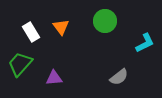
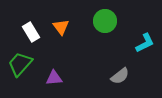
gray semicircle: moved 1 px right, 1 px up
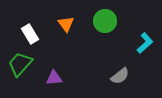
orange triangle: moved 5 px right, 3 px up
white rectangle: moved 1 px left, 2 px down
cyan L-shape: rotated 15 degrees counterclockwise
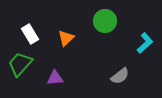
orange triangle: moved 14 px down; rotated 24 degrees clockwise
purple triangle: moved 1 px right
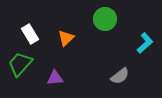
green circle: moved 2 px up
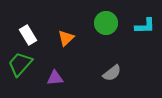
green circle: moved 1 px right, 4 px down
white rectangle: moved 2 px left, 1 px down
cyan L-shape: moved 17 px up; rotated 40 degrees clockwise
gray semicircle: moved 8 px left, 3 px up
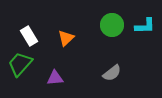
green circle: moved 6 px right, 2 px down
white rectangle: moved 1 px right, 1 px down
